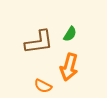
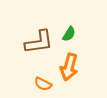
green semicircle: moved 1 px left
orange semicircle: moved 2 px up
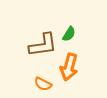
brown L-shape: moved 4 px right, 3 px down
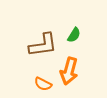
green semicircle: moved 5 px right, 1 px down
orange arrow: moved 4 px down
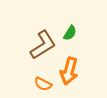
green semicircle: moved 4 px left, 2 px up
brown L-shape: rotated 24 degrees counterclockwise
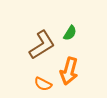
brown L-shape: moved 1 px left
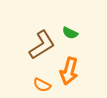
green semicircle: rotated 84 degrees clockwise
orange semicircle: moved 1 px left, 1 px down
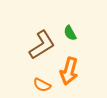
green semicircle: rotated 35 degrees clockwise
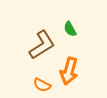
green semicircle: moved 4 px up
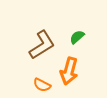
green semicircle: moved 7 px right, 8 px down; rotated 77 degrees clockwise
